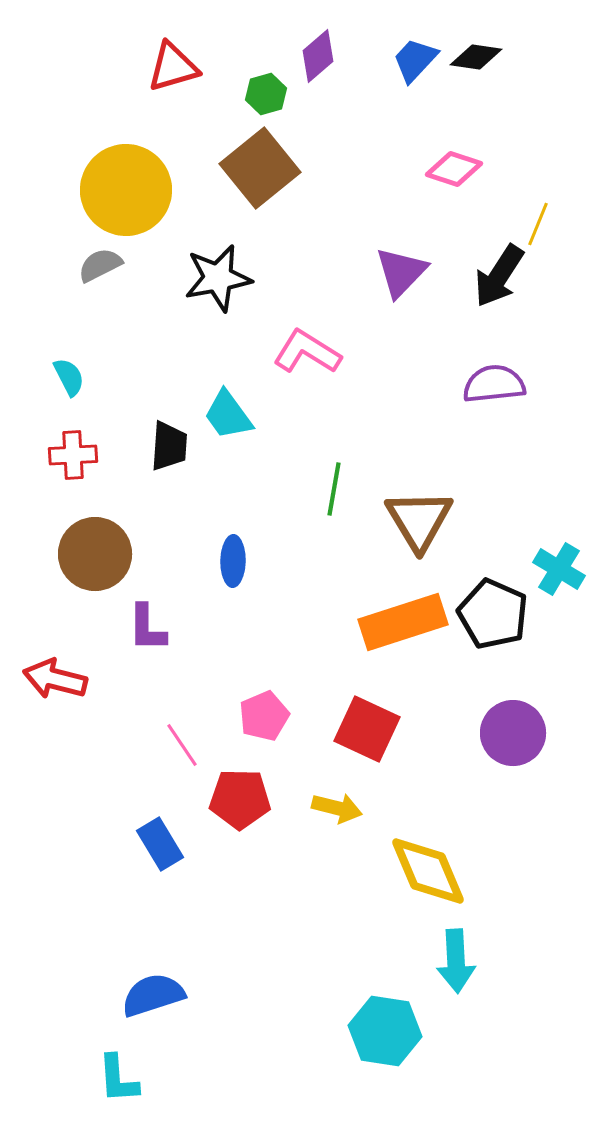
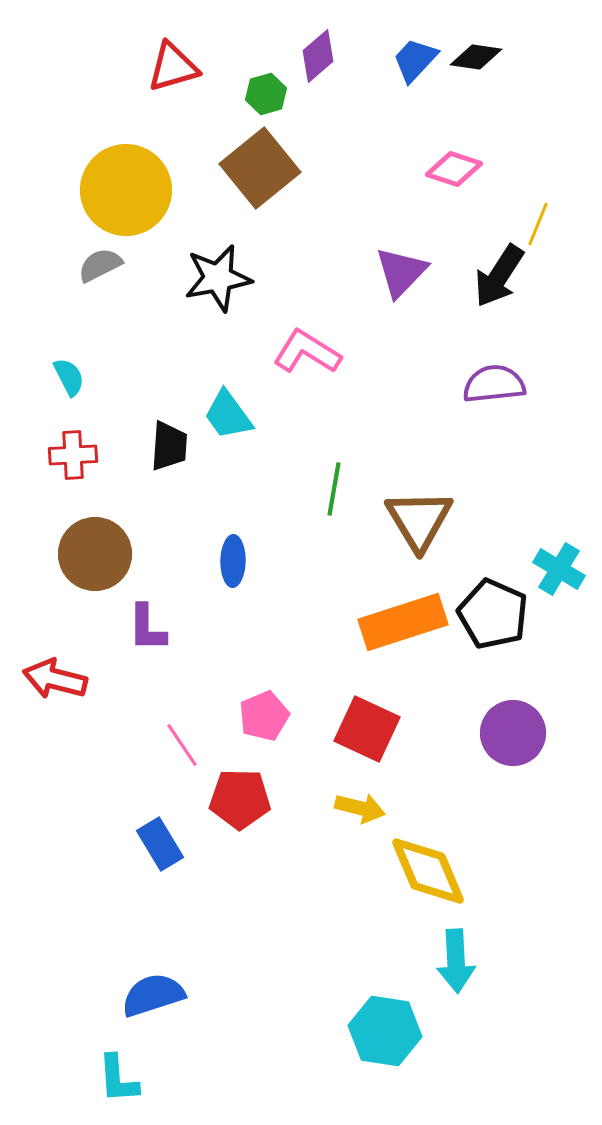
yellow arrow: moved 23 px right
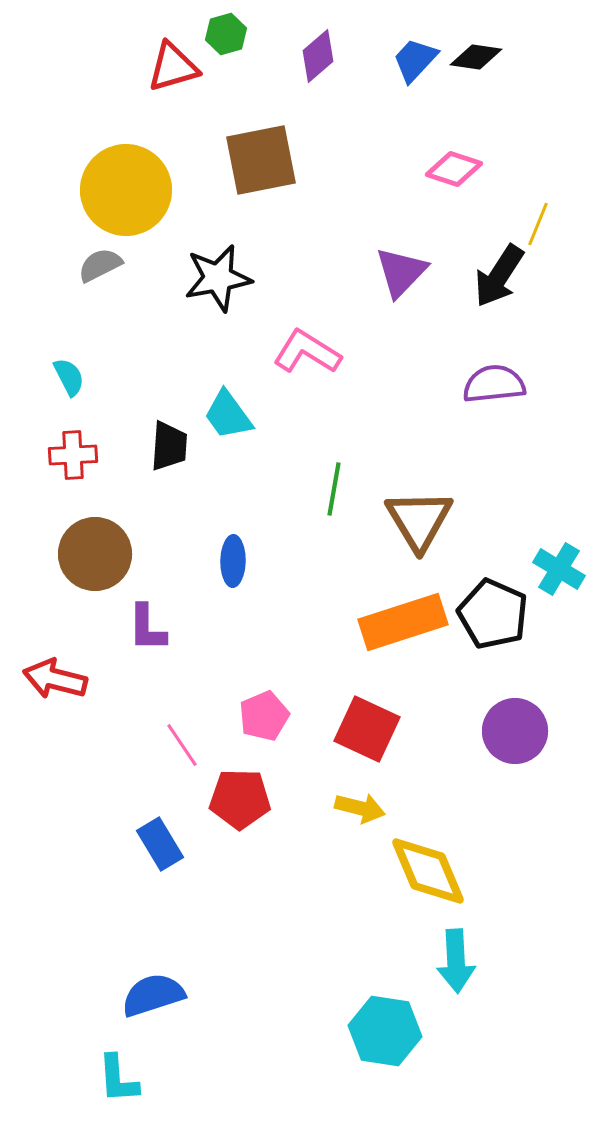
green hexagon: moved 40 px left, 60 px up
brown square: moved 1 px right, 8 px up; rotated 28 degrees clockwise
purple circle: moved 2 px right, 2 px up
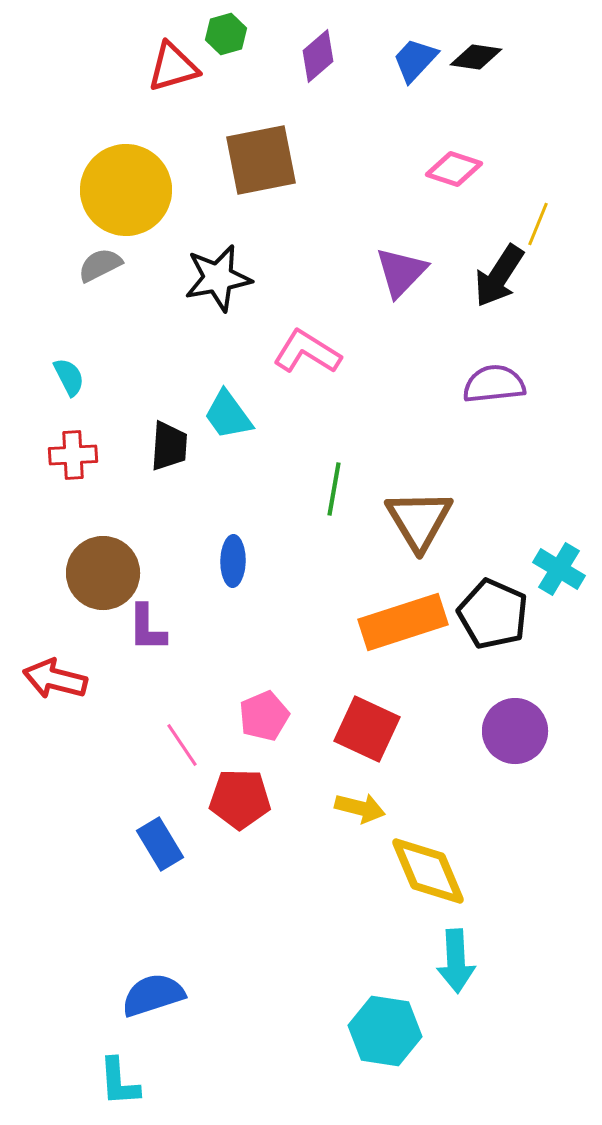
brown circle: moved 8 px right, 19 px down
cyan L-shape: moved 1 px right, 3 px down
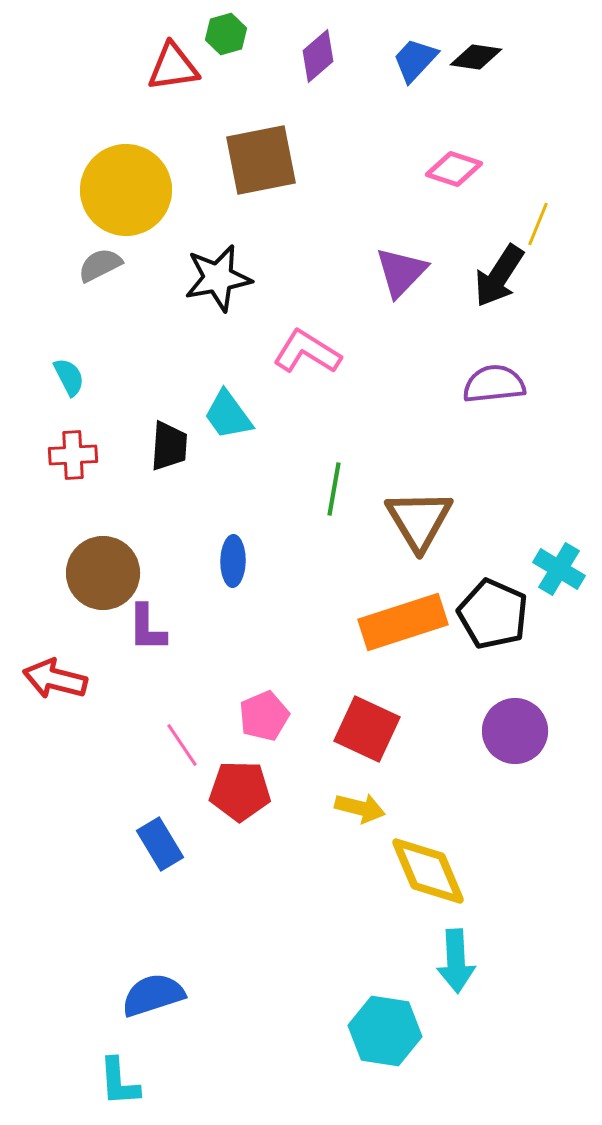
red triangle: rotated 8 degrees clockwise
red pentagon: moved 8 px up
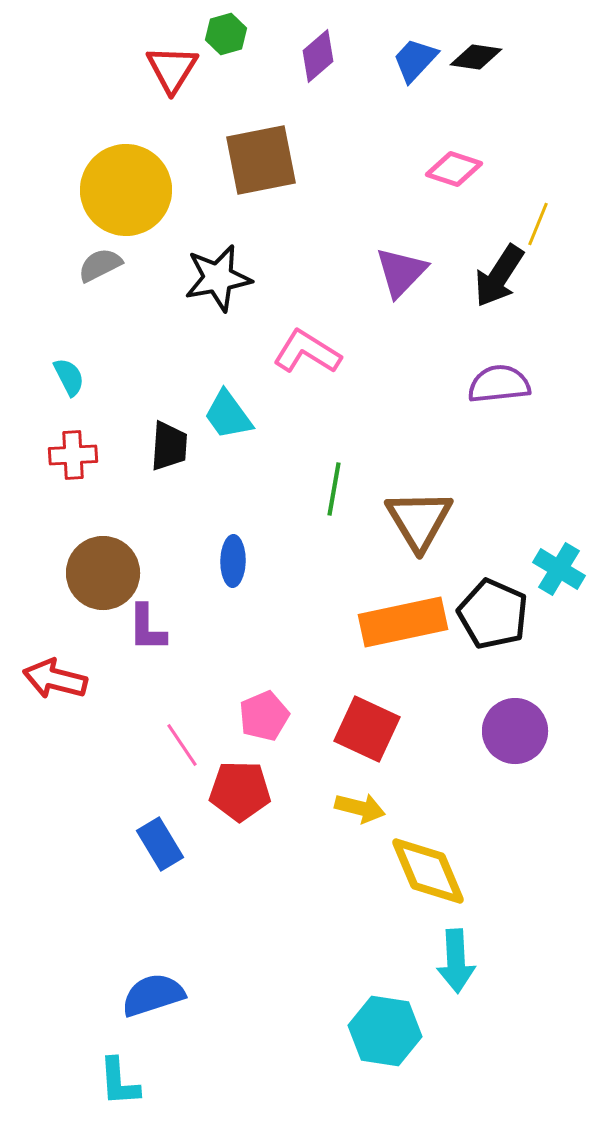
red triangle: moved 1 px left, 2 px down; rotated 50 degrees counterclockwise
purple semicircle: moved 5 px right
orange rectangle: rotated 6 degrees clockwise
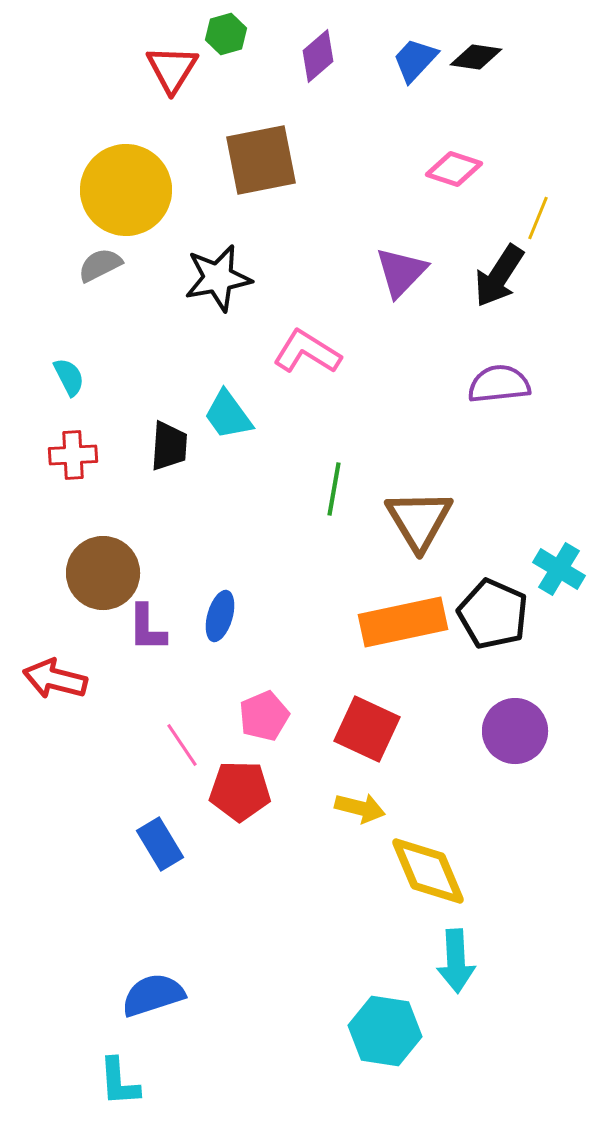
yellow line: moved 6 px up
blue ellipse: moved 13 px left, 55 px down; rotated 15 degrees clockwise
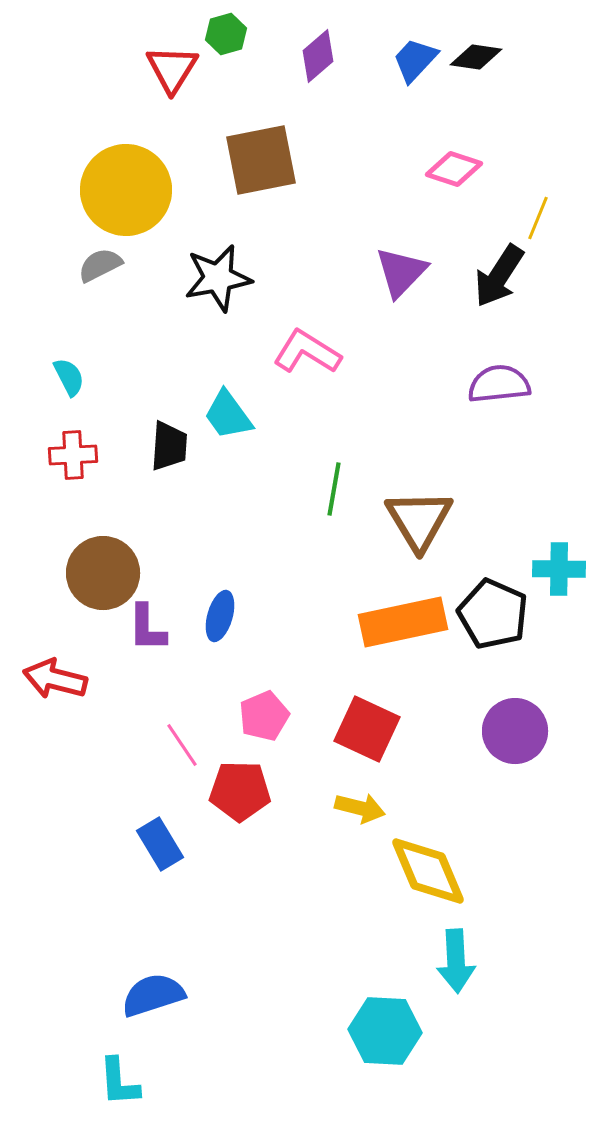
cyan cross: rotated 30 degrees counterclockwise
cyan hexagon: rotated 6 degrees counterclockwise
